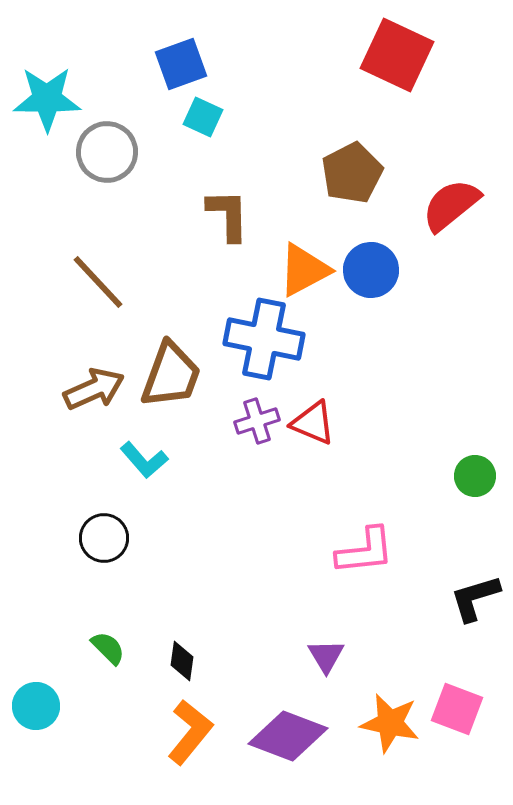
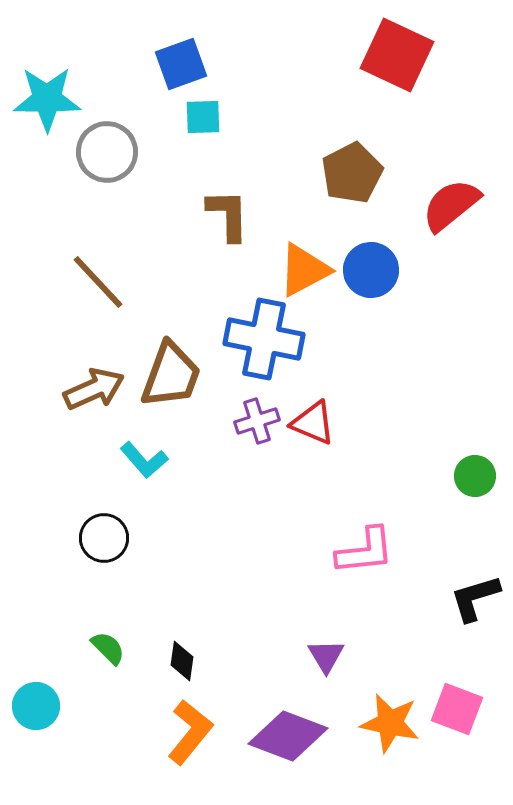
cyan square: rotated 27 degrees counterclockwise
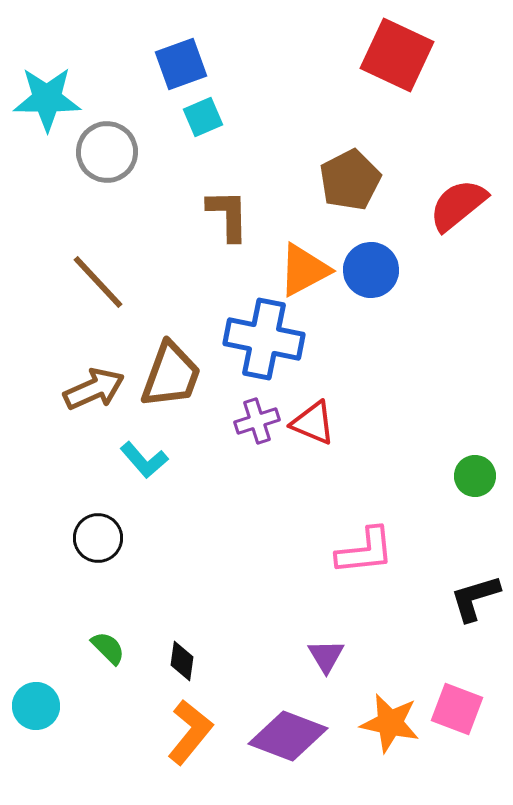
cyan square: rotated 21 degrees counterclockwise
brown pentagon: moved 2 px left, 7 px down
red semicircle: moved 7 px right
black circle: moved 6 px left
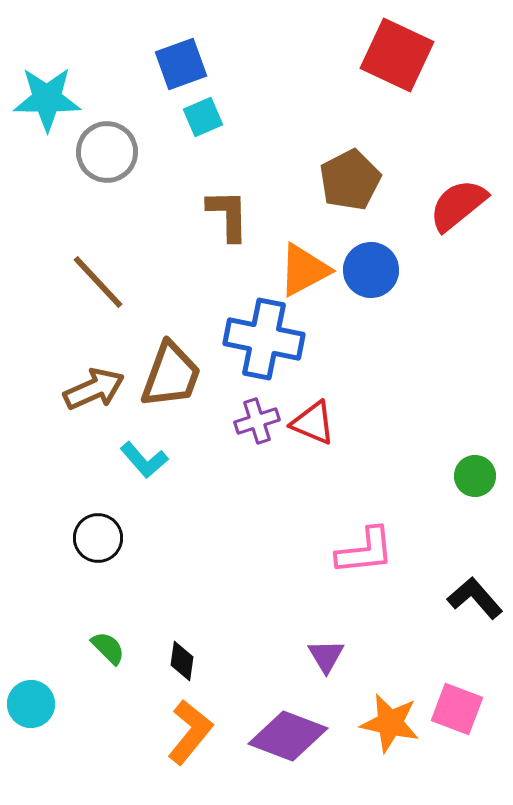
black L-shape: rotated 66 degrees clockwise
cyan circle: moved 5 px left, 2 px up
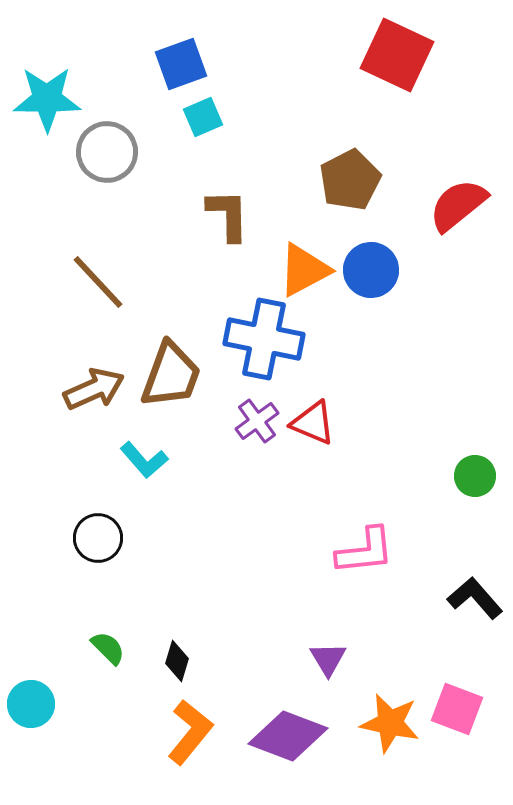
purple cross: rotated 18 degrees counterclockwise
purple triangle: moved 2 px right, 3 px down
black diamond: moved 5 px left; rotated 9 degrees clockwise
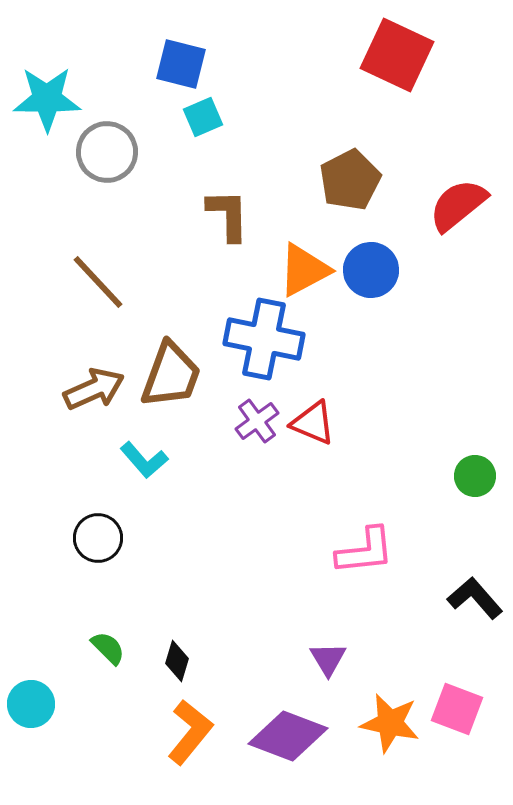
blue square: rotated 34 degrees clockwise
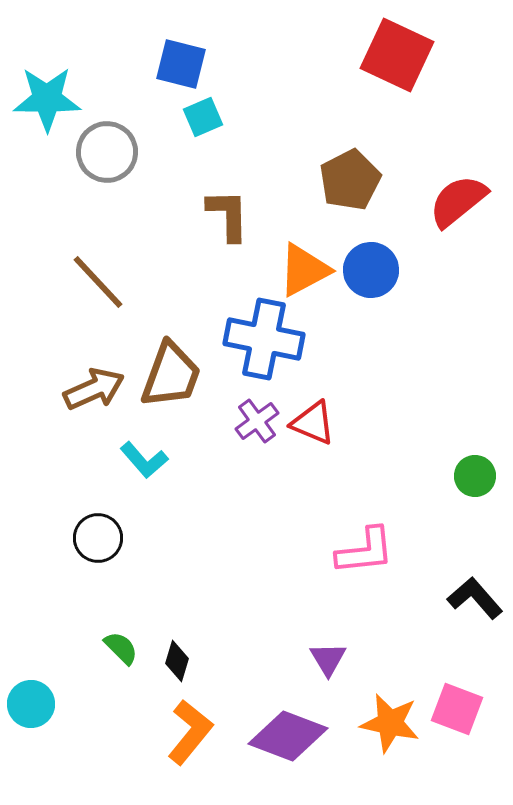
red semicircle: moved 4 px up
green semicircle: moved 13 px right
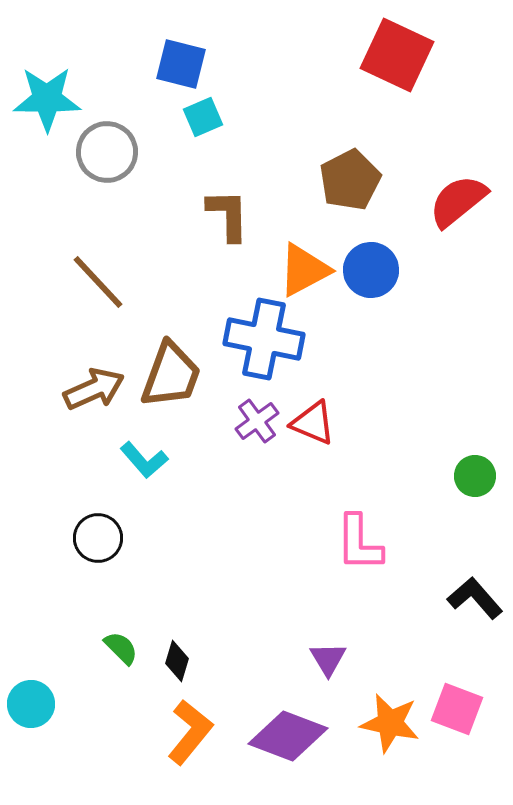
pink L-shape: moved 6 px left, 8 px up; rotated 96 degrees clockwise
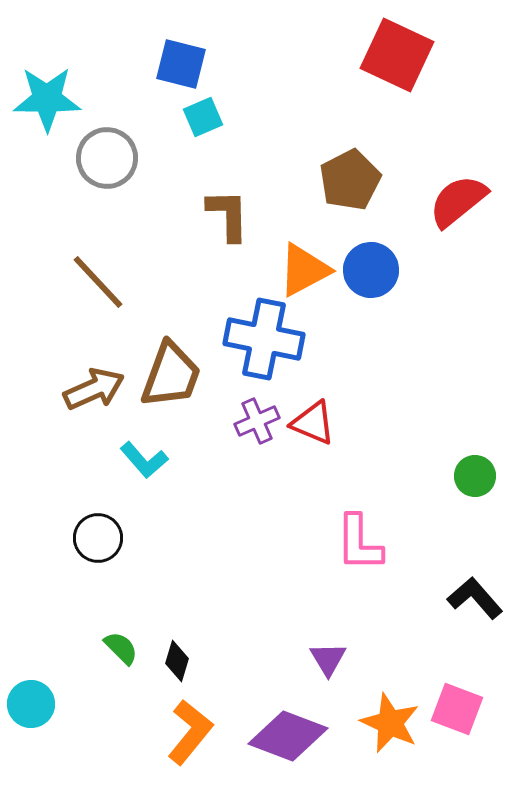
gray circle: moved 6 px down
purple cross: rotated 12 degrees clockwise
orange star: rotated 12 degrees clockwise
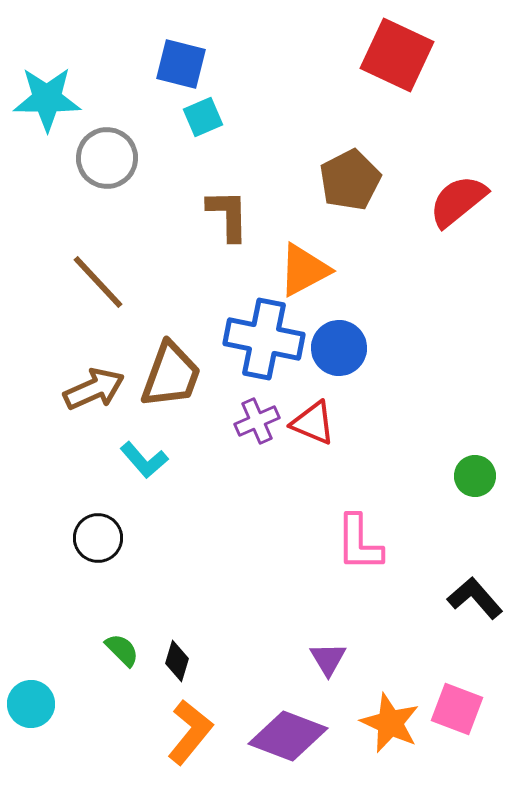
blue circle: moved 32 px left, 78 px down
green semicircle: moved 1 px right, 2 px down
